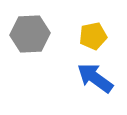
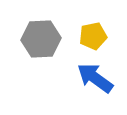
gray hexagon: moved 11 px right, 5 px down
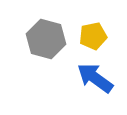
gray hexagon: moved 5 px right; rotated 18 degrees clockwise
